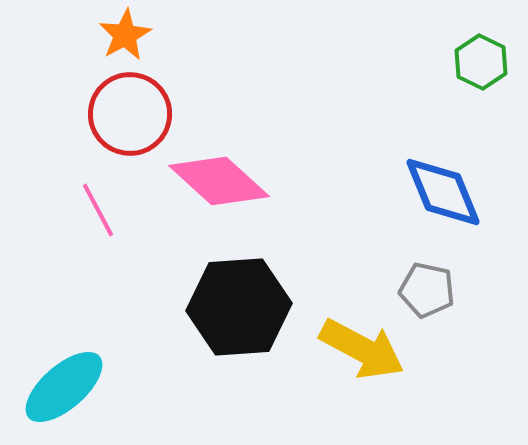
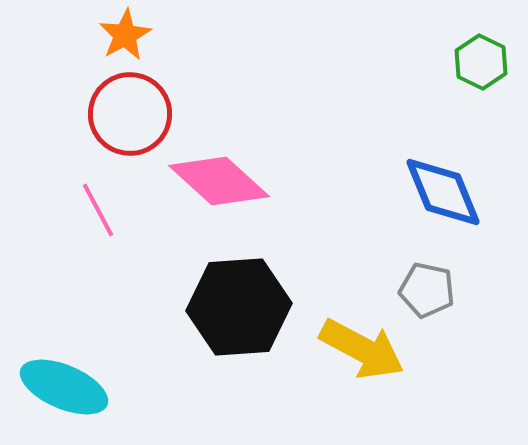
cyan ellipse: rotated 64 degrees clockwise
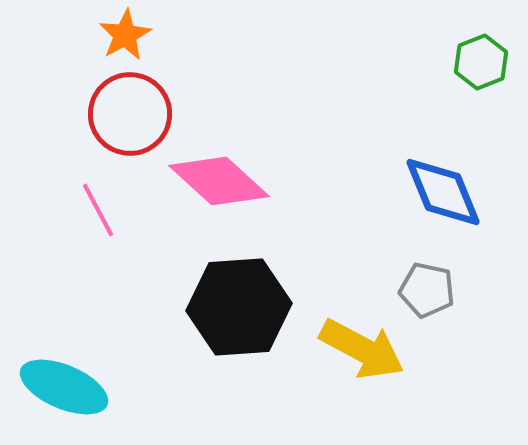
green hexagon: rotated 12 degrees clockwise
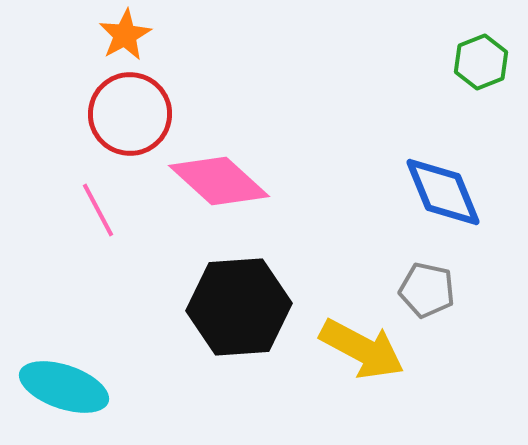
cyan ellipse: rotated 4 degrees counterclockwise
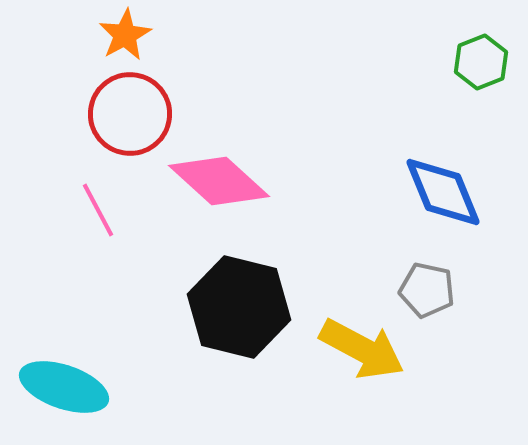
black hexagon: rotated 18 degrees clockwise
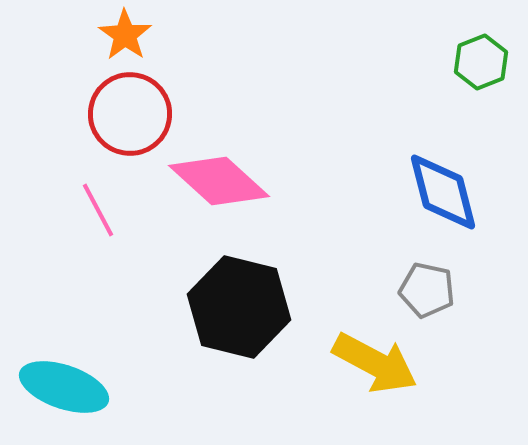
orange star: rotated 8 degrees counterclockwise
blue diamond: rotated 8 degrees clockwise
yellow arrow: moved 13 px right, 14 px down
